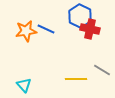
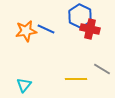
gray line: moved 1 px up
cyan triangle: rotated 21 degrees clockwise
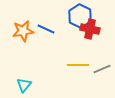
orange star: moved 3 px left
gray line: rotated 54 degrees counterclockwise
yellow line: moved 2 px right, 14 px up
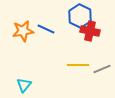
red cross: moved 2 px down
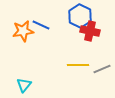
blue line: moved 5 px left, 4 px up
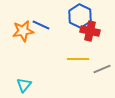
yellow line: moved 6 px up
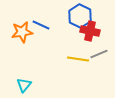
orange star: moved 1 px left, 1 px down
yellow line: rotated 10 degrees clockwise
gray line: moved 3 px left, 15 px up
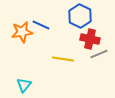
red cross: moved 8 px down
yellow line: moved 15 px left
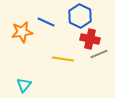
blue line: moved 5 px right, 3 px up
